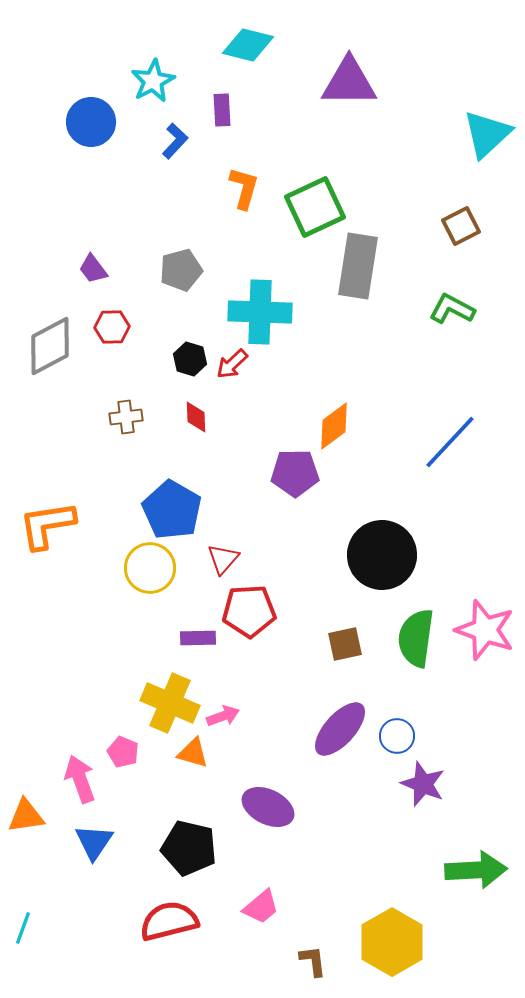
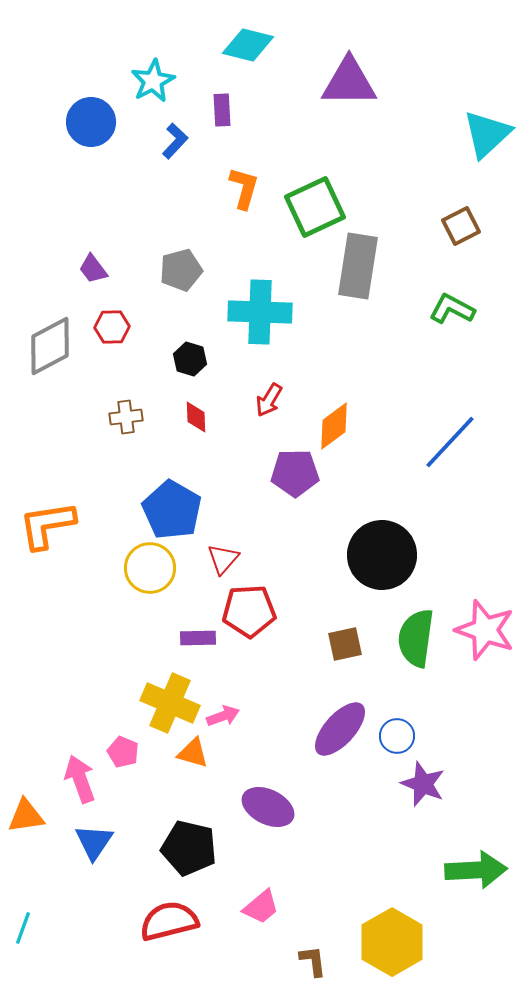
red arrow at (232, 364): moved 37 px right, 36 px down; rotated 16 degrees counterclockwise
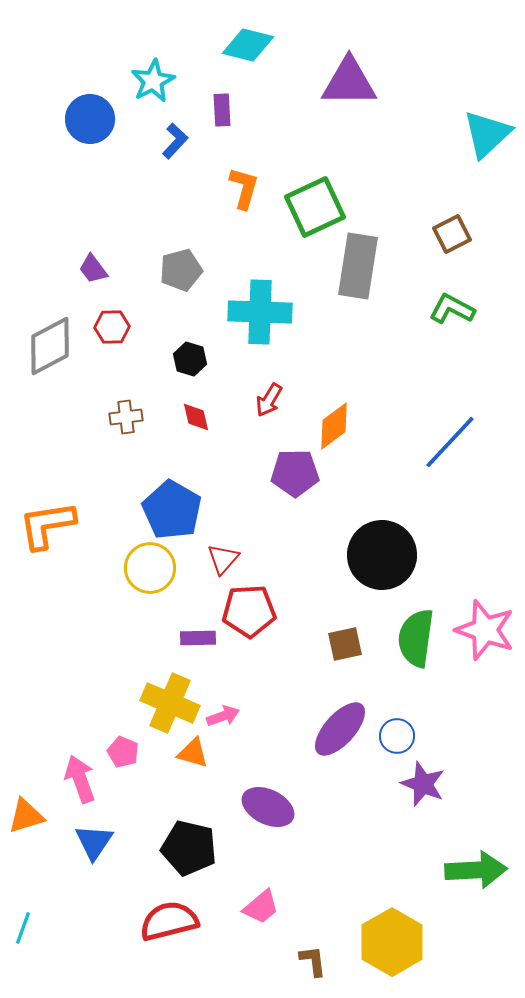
blue circle at (91, 122): moved 1 px left, 3 px up
brown square at (461, 226): moved 9 px left, 8 px down
red diamond at (196, 417): rotated 12 degrees counterclockwise
orange triangle at (26, 816): rotated 9 degrees counterclockwise
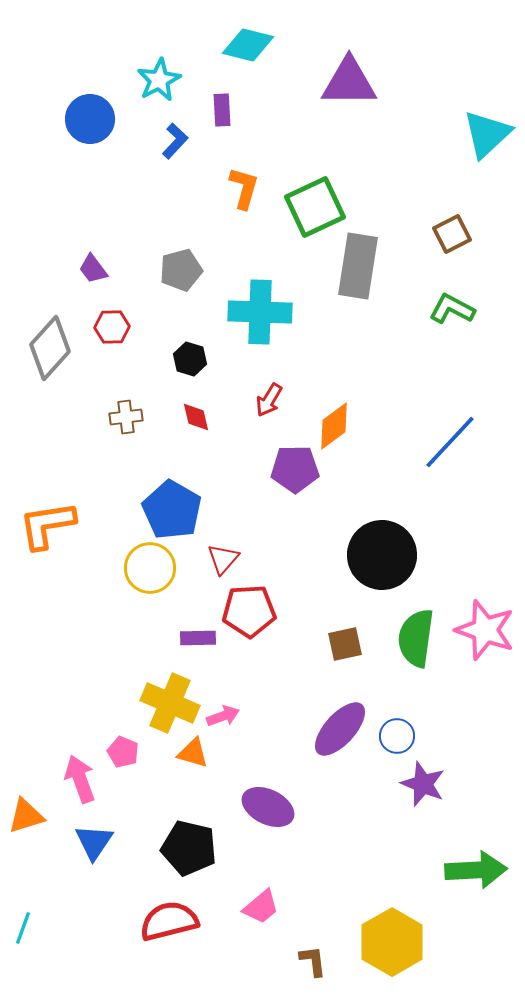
cyan star at (153, 81): moved 6 px right, 1 px up
gray diamond at (50, 346): moved 2 px down; rotated 20 degrees counterclockwise
purple pentagon at (295, 473): moved 4 px up
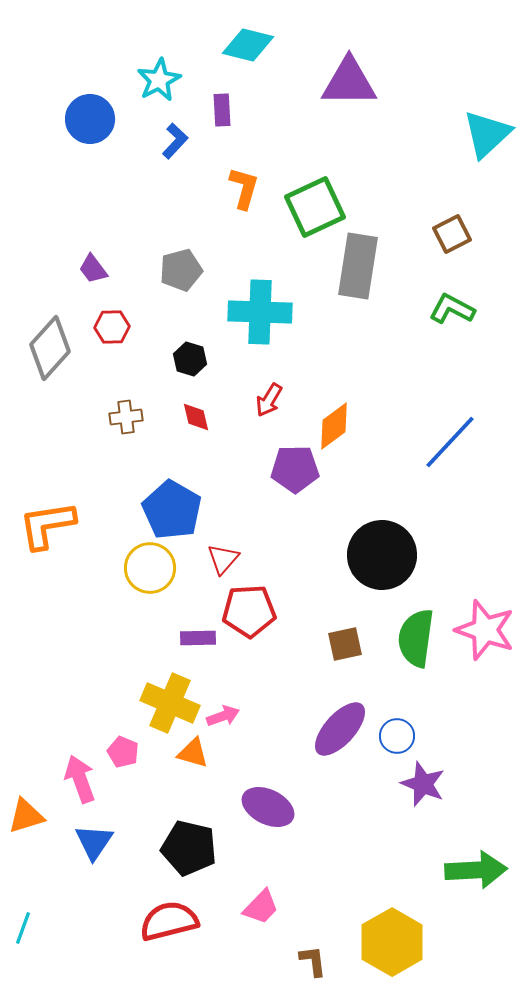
pink trapezoid at (261, 907): rotated 6 degrees counterclockwise
